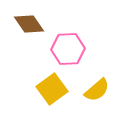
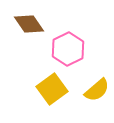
pink hexagon: rotated 24 degrees counterclockwise
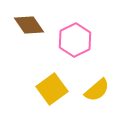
brown diamond: moved 1 px down
pink hexagon: moved 7 px right, 9 px up
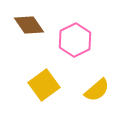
yellow square: moved 8 px left, 4 px up
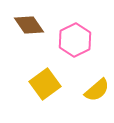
yellow square: moved 1 px right, 1 px up
